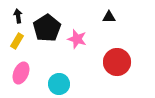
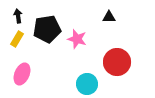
black pentagon: moved 1 px down; rotated 24 degrees clockwise
yellow rectangle: moved 2 px up
pink ellipse: moved 1 px right, 1 px down
cyan circle: moved 28 px right
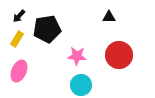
black arrow: moved 1 px right; rotated 128 degrees counterclockwise
pink star: moved 17 px down; rotated 12 degrees counterclockwise
red circle: moved 2 px right, 7 px up
pink ellipse: moved 3 px left, 3 px up
cyan circle: moved 6 px left, 1 px down
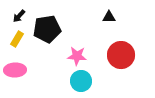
red circle: moved 2 px right
pink ellipse: moved 4 px left, 1 px up; rotated 65 degrees clockwise
cyan circle: moved 4 px up
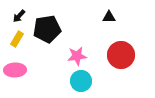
pink star: rotated 12 degrees counterclockwise
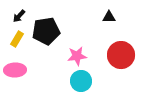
black pentagon: moved 1 px left, 2 px down
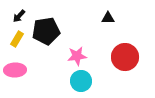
black triangle: moved 1 px left, 1 px down
red circle: moved 4 px right, 2 px down
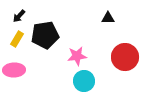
black pentagon: moved 1 px left, 4 px down
pink ellipse: moved 1 px left
cyan circle: moved 3 px right
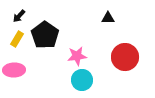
black pentagon: rotated 28 degrees counterclockwise
cyan circle: moved 2 px left, 1 px up
